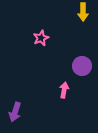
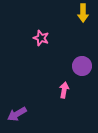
yellow arrow: moved 1 px down
pink star: rotated 28 degrees counterclockwise
purple arrow: moved 2 px right, 2 px down; rotated 42 degrees clockwise
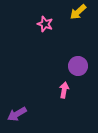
yellow arrow: moved 5 px left, 1 px up; rotated 48 degrees clockwise
pink star: moved 4 px right, 14 px up
purple circle: moved 4 px left
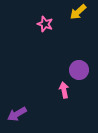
purple circle: moved 1 px right, 4 px down
pink arrow: rotated 21 degrees counterclockwise
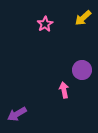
yellow arrow: moved 5 px right, 6 px down
pink star: rotated 21 degrees clockwise
purple circle: moved 3 px right
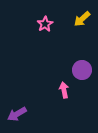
yellow arrow: moved 1 px left, 1 px down
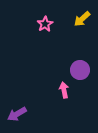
purple circle: moved 2 px left
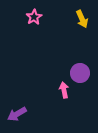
yellow arrow: rotated 72 degrees counterclockwise
pink star: moved 11 px left, 7 px up
purple circle: moved 3 px down
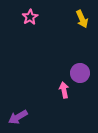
pink star: moved 4 px left
purple arrow: moved 1 px right, 3 px down
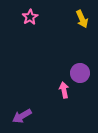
purple arrow: moved 4 px right, 1 px up
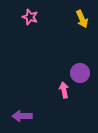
pink star: rotated 21 degrees counterclockwise
purple arrow: rotated 30 degrees clockwise
